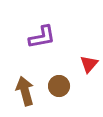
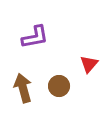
purple L-shape: moved 7 px left
brown arrow: moved 2 px left, 3 px up
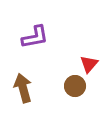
brown circle: moved 16 px right
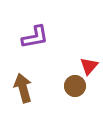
red triangle: moved 2 px down
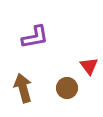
red triangle: rotated 18 degrees counterclockwise
brown circle: moved 8 px left, 2 px down
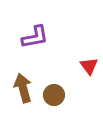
brown circle: moved 13 px left, 7 px down
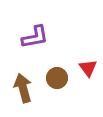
red triangle: moved 1 px left, 2 px down
brown circle: moved 3 px right, 17 px up
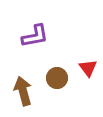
purple L-shape: moved 1 px up
brown arrow: moved 3 px down
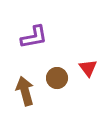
purple L-shape: moved 1 px left, 1 px down
brown arrow: moved 2 px right
